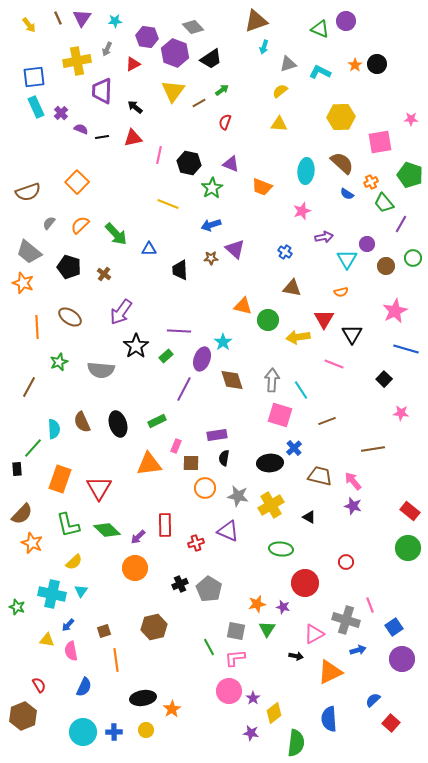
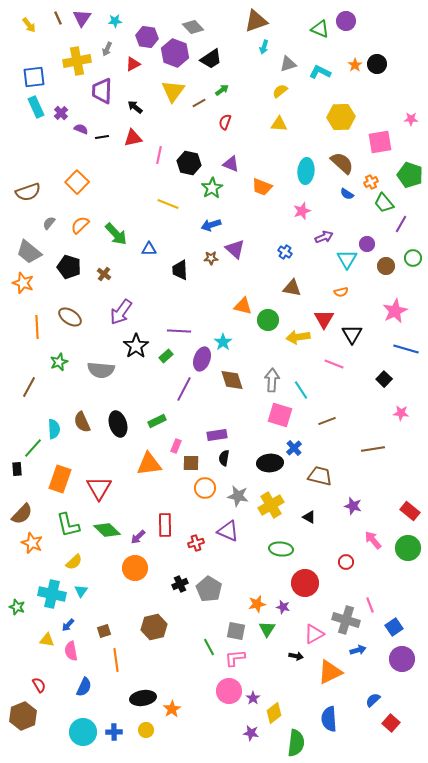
purple arrow at (324, 237): rotated 12 degrees counterclockwise
pink arrow at (353, 481): moved 20 px right, 59 px down
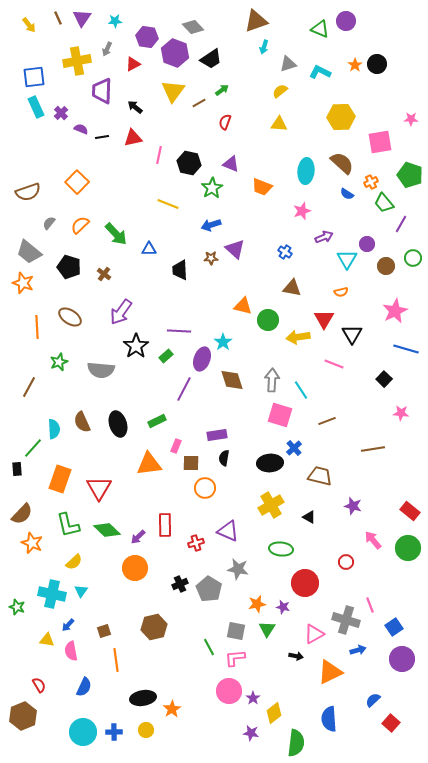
gray star at (238, 496): moved 73 px down
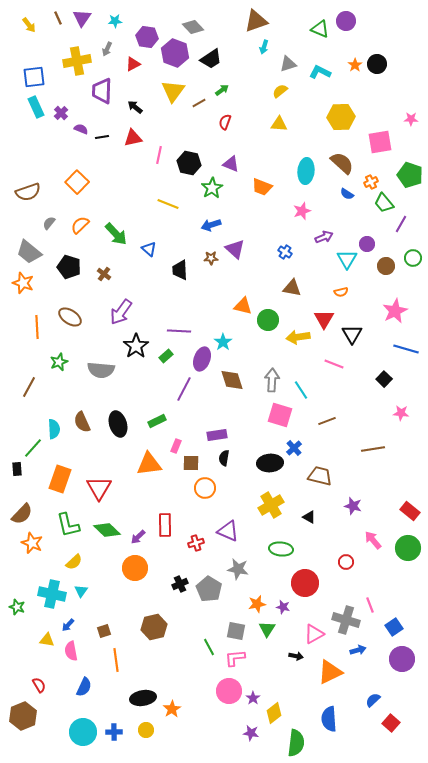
blue triangle at (149, 249): rotated 42 degrees clockwise
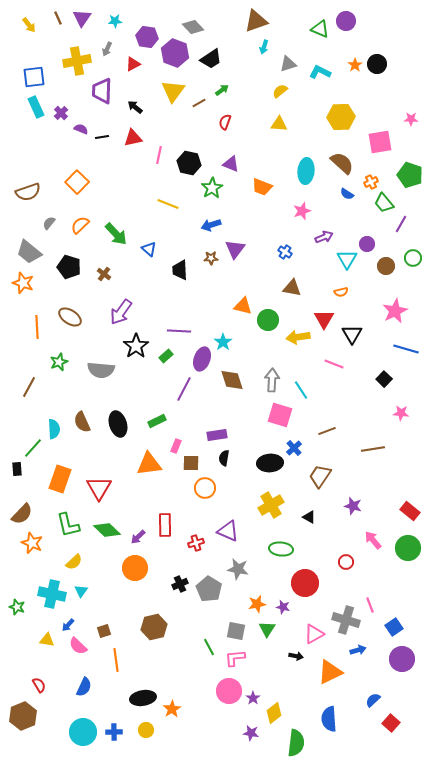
purple triangle at (235, 249): rotated 25 degrees clockwise
brown line at (327, 421): moved 10 px down
brown trapezoid at (320, 476): rotated 70 degrees counterclockwise
pink semicircle at (71, 651): moved 7 px right, 5 px up; rotated 36 degrees counterclockwise
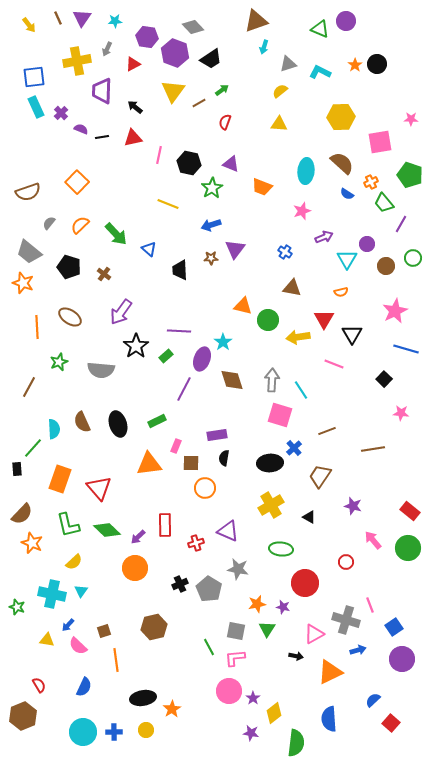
red triangle at (99, 488): rotated 12 degrees counterclockwise
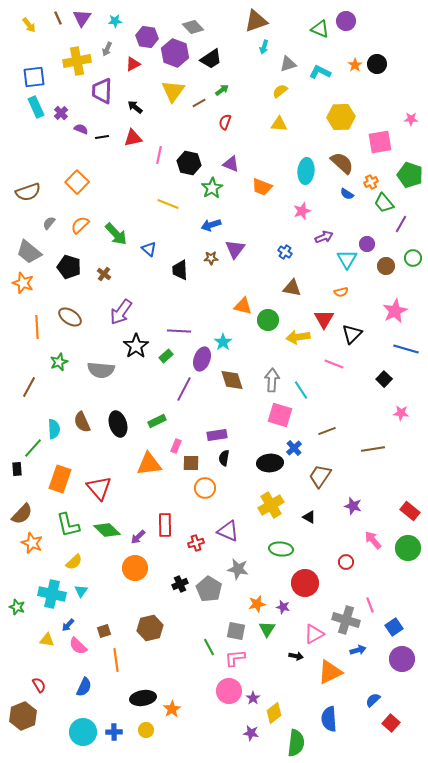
black triangle at (352, 334): rotated 15 degrees clockwise
brown hexagon at (154, 627): moved 4 px left, 1 px down
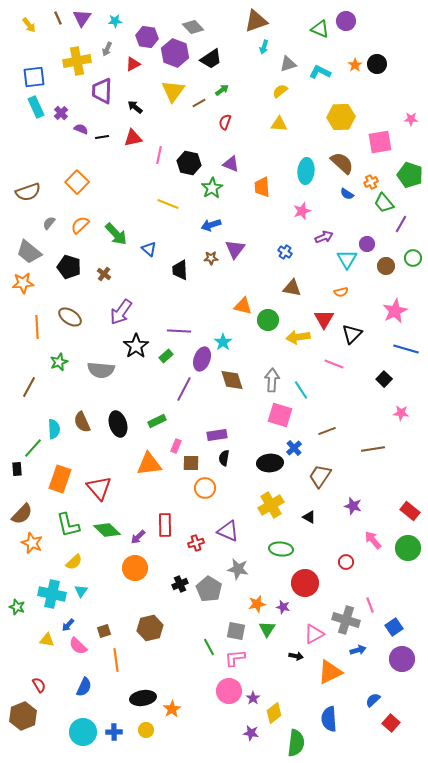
orange trapezoid at (262, 187): rotated 65 degrees clockwise
orange star at (23, 283): rotated 25 degrees counterclockwise
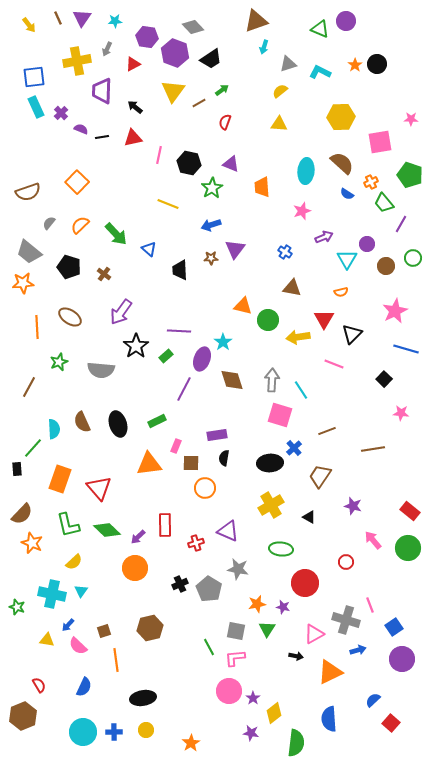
orange star at (172, 709): moved 19 px right, 34 px down
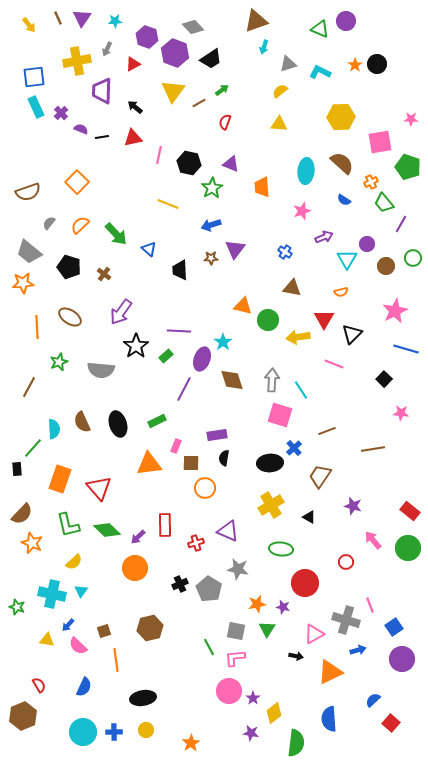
purple hexagon at (147, 37): rotated 10 degrees clockwise
green pentagon at (410, 175): moved 2 px left, 8 px up
blue semicircle at (347, 194): moved 3 px left, 6 px down
